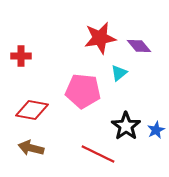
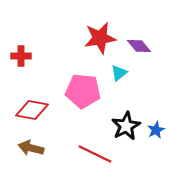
black star: rotated 8 degrees clockwise
red line: moved 3 px left
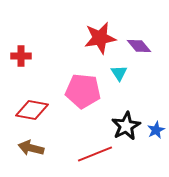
cyan triangle: rotated 24 degrees counterclockwise
red line: rotated 48 degrees counterclockwise
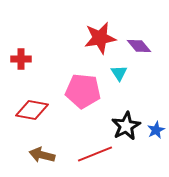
red cross: moved 3 px down
brown arrow: moved 11 px right, 7 px down
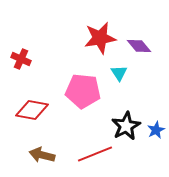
red cross: rotated 24 degrees clockwise
